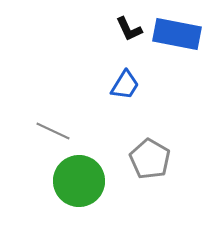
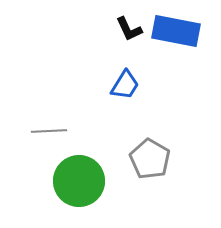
blue rectangle: moved 1 px left, 3 px up
gray line: moved 4 px left; rotated 28 degrees counterclockwise
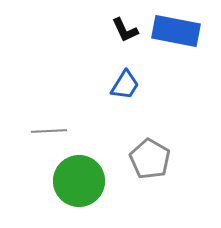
black L-shape: moved 4 px left, 1 px down
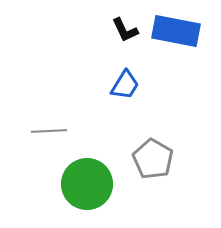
gray pentagon: moved 3 px right
green circle: moved 8 px right, 3 px down
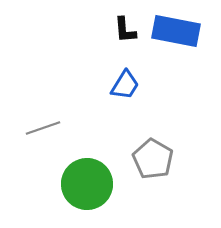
black L-shape: rotated 20 degrees clockwise
gray line: moved 6 px left, 3 px up; rotated 16 degrees counterclockwise
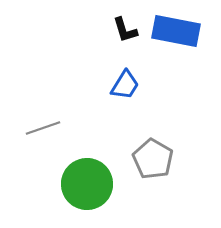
black L-shape: rotated 12 degrees counterclockwise
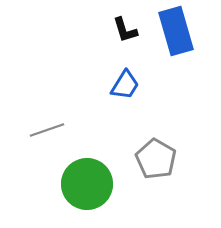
blue rectangle: rotated 63 degrees clockwise
gray line: moved 4 px right, 2 px down
gray pentagon: moved 3 px right
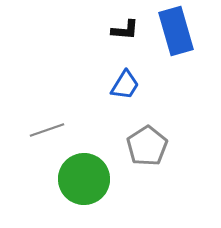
black L-shape: rotated 68 degrees counterclockwise
gray pentagon: moved 9 px left, 13 px up; rotated 9 degrees clockwise
green circle: moved 3 px left, 5 px up
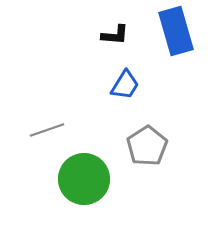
black L-shape: moved 10 px left, 5 px down
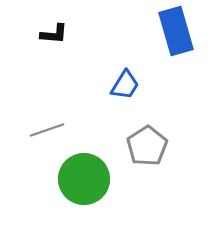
black L-shape: moved 61 px left, 1 px up
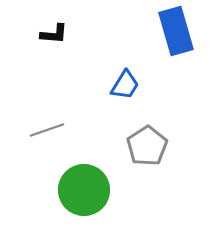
green circle: moved 11 px down
